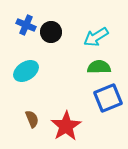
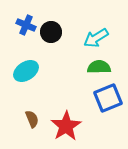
cyan arrow: moved 1 px down
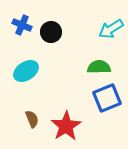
blue cross: moved 4 px left
cyan arrow: moved 15 px right, 9 px up
blue square: moved 1 px left
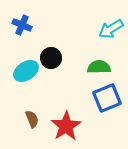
black circle: moved 26 px down
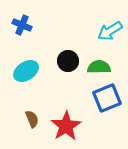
cyan arrow: moved 1 px left, 2 px down
black circle: moved 17 px right, 3 px down
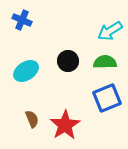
blue cross: moved 5 px up
green semicircle: moved 6 px right, 5 px up
red star: moved 1 px left, 1 px up
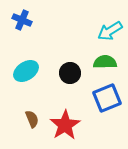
black circle: moved 2 px right, 12 px down
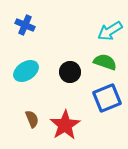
blue cross: moved 3 px right, 5 px down
green semicircle: rotated 20 degrees clockwise
black circle: moved 1 px up
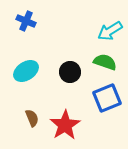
blue cross: moved 1 px right, 4 px up
brown semicircle: moved 1 px up
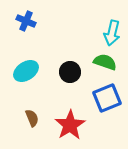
cyan arrow: moved 2 px right, 2 px down; rotated 45 degrees counterclockwise
red star: moved 5 px right
